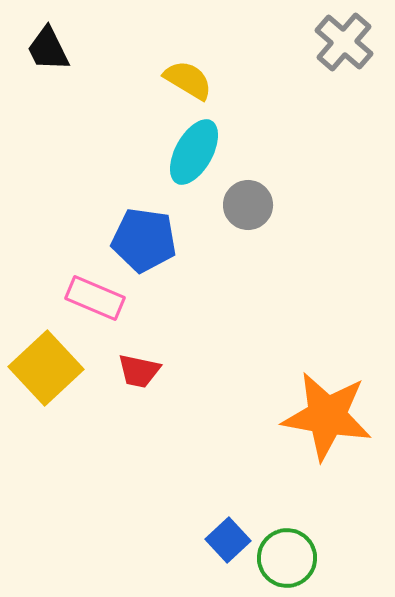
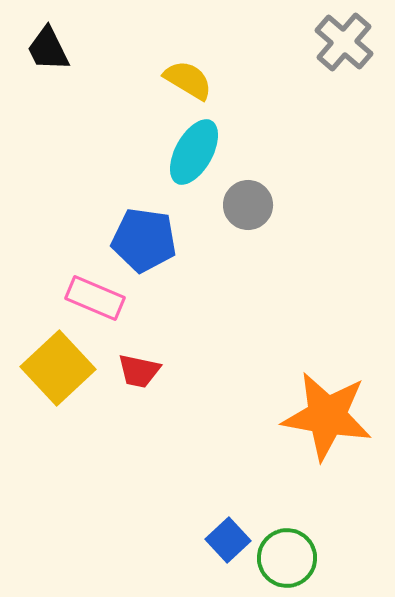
yellow square: moved 12 px right
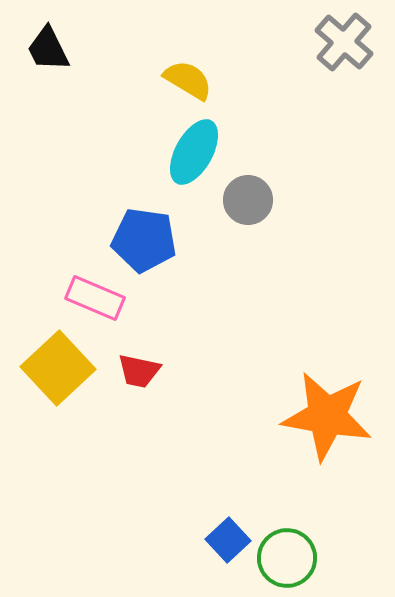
gray circle: moved 5 px up
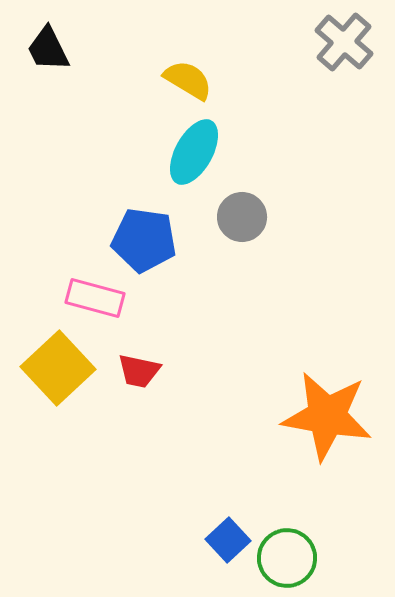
gray circle: moved 6 px left, 17 px down
pink rectangle: rotated 8 degrees counterclockwise
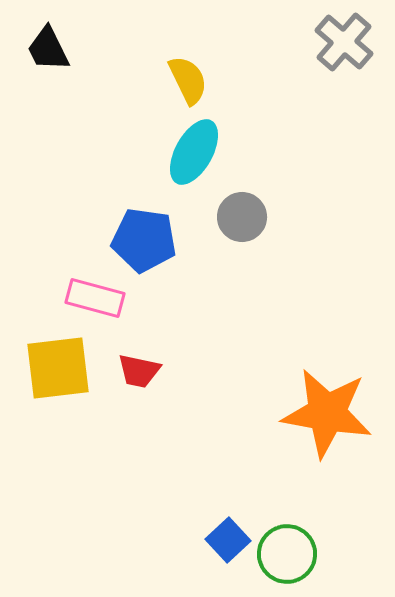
yellow semicircle: rotated 33 degrees clockwise
yellow square: rotated 36 degrees clockwise
orange star: moved 3 px up
green circle: moved 4 px up
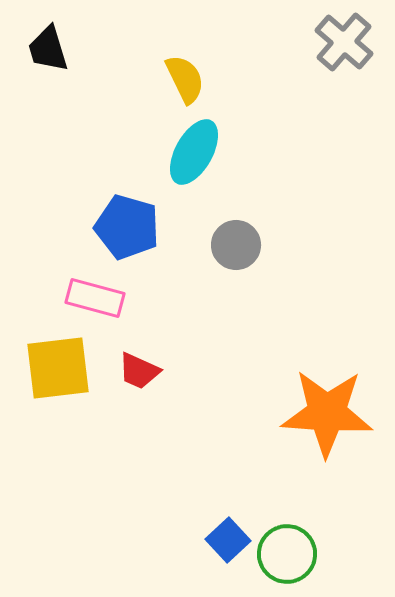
black trapezoid: rotated 9 degrees clockwise
yellow semicircle: moved 3 px left, 1 px up
gray circle: moved 6 px left, 28 px down
blue pentagon: moved 17 px left, 13 px up; rotated 8 degrees clockwise
red trapezoid: rotated 12 degrees clockwise
orange star: rotated 6 degrees counterclockwise
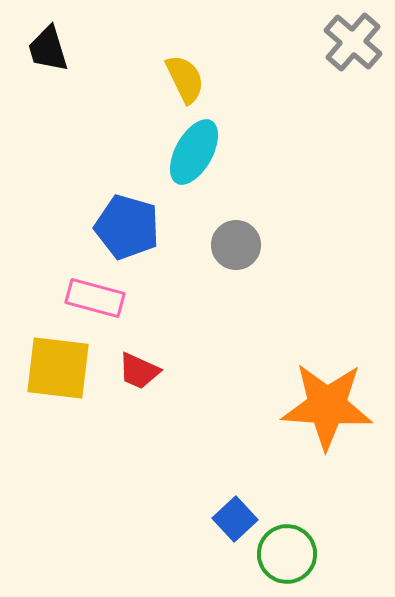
gray cross: moved 9 px right
yellow square: rotated 14 degrees clockwise
orange star: moved 7 px up
blue square: moved 7 px right, 21 px up
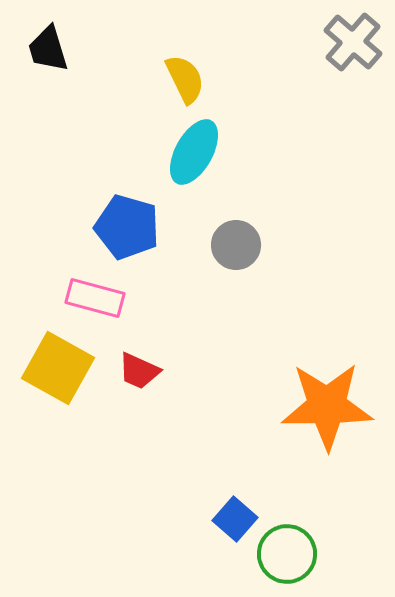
yellow square: rotated 22 degrees clockwise
orange star: rotated 4 degrees counterclockwise
blue square: rotated 6 degrees counterclockwise
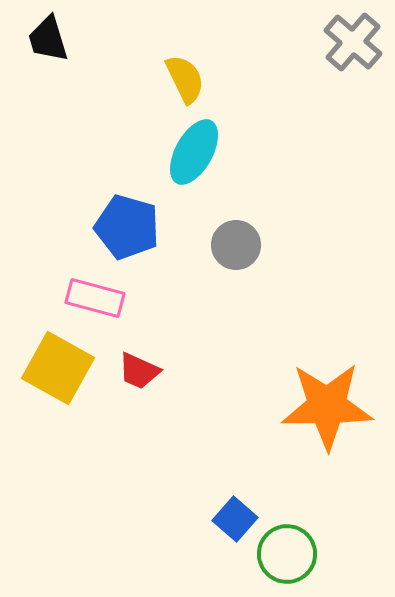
black trapezoid: moved 10 px up
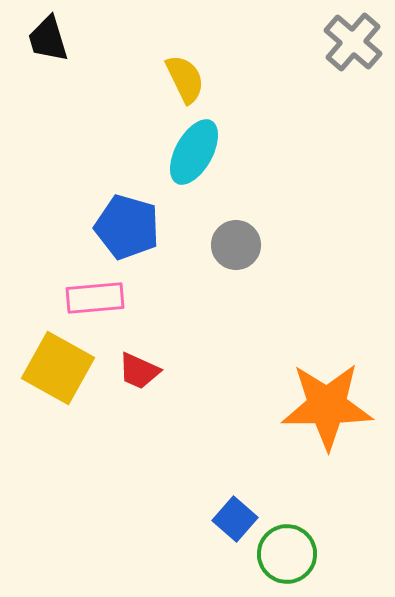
pink rectangle: rotated 20 degrees counterclockwise
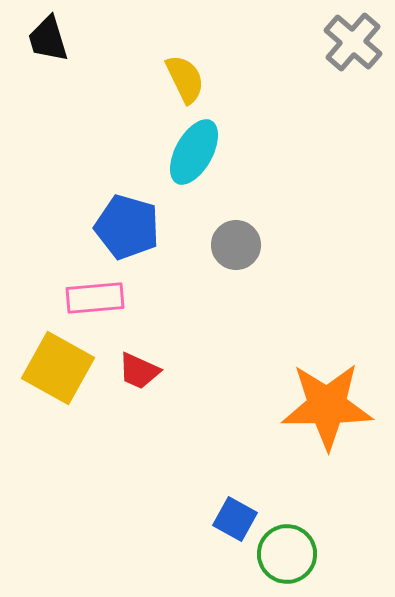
blue square: rotated 12 degrees counterclockwise
